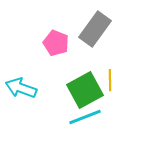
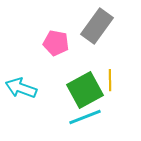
gray rectangle: moved 2 px right, 3 px up
pink pentagon: rotated 10 degrees counterclockwise
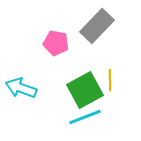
gray rectangle: rotated 8 degrees clockwise
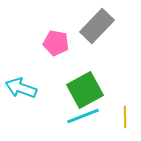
yellow line: moved 15 px right, 37 px down
cyan line: moved 2 px left, 1 px up
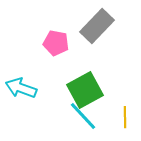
cyan line: rotated 68 degrees clockwise
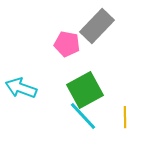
pink pentagon: moved 11 px right, 1 px down
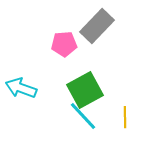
pink pentagon: moved 3 px left; rotated 15 degrees counterclockwise
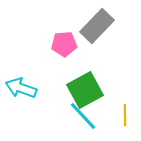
yellow line: moved 2 px up
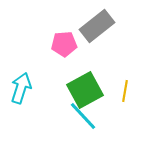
gray rectangle: rotated 8 degrees clockwise
cyan arrow: rotated 88 degrees clockwise
yellow line: moved 24 px up; rotated 10 degrees clockwise
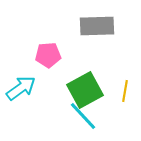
gray rectangle: rotated 36 degrees clockwise
pink pentagon: moved 16 px left, 11 px down
cyan arrow: rotated 36 degrees clockwise
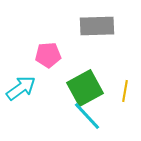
green square: moved 2 px up
cyan line: moved 4 px right
